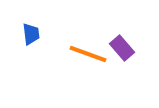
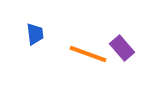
blue trapezoid: moved 4 px right
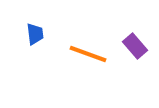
purple rectangle: moved 13 px right, 2 px up
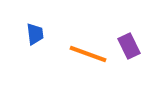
purple rectangle: moved 6 px left; rotated 15 degrees clockwise
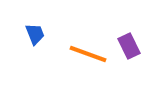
blue trapezoid: rotated 15 degrees counterclockwise
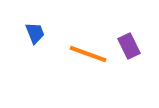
blue trapezoid: moved 1 px up
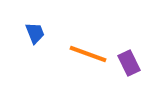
purple rectangle: moved 17 px down
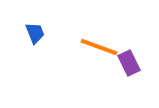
orange line: moved 11 px right, 7 px up
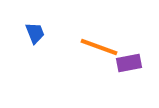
purple rectangle: rotated 75 degrees counterclockwise
